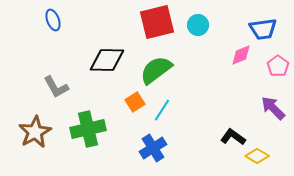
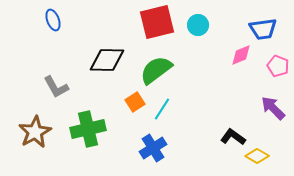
pink pentagon: rotated 15 degrees counterclockwise
cyan line: moved 1 px up
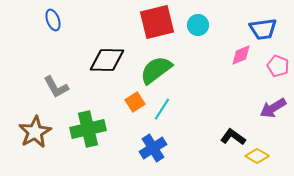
purple arrow: rotated 76 degrees counterclockwise
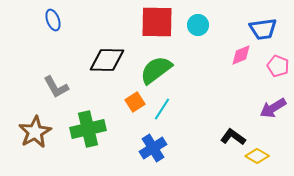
red square: rotated 15 degrees clockwise
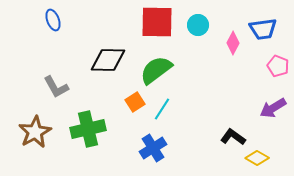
pink diamond: moved 8 px left, 12 px up; rotated 40 degrees counterclockwise
black diamond: moved 1 px right
yellow diamond: moved 2 px down
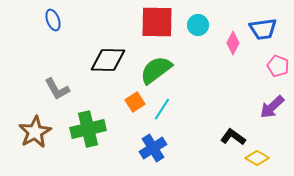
gray L-shape: moved 1 px right, 2 px down
purple arrow: moved 1 px left, 1 px up; rotated 12 degrees counterclockwise
